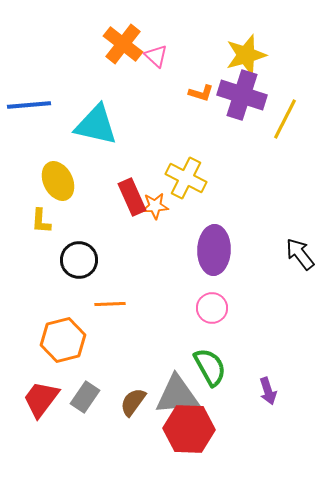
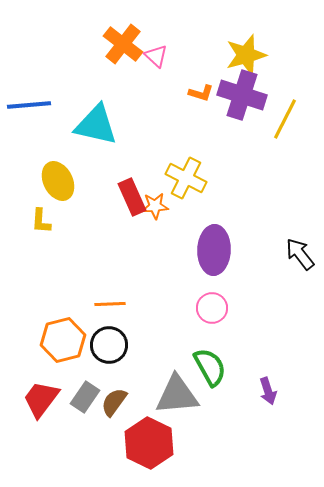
black circle: moved 30 px right, 85 px down
brown semicircle: moved 19 px left
red hexagon: moved 40 px left, 14 px down; rotated 24 degrees clockwise
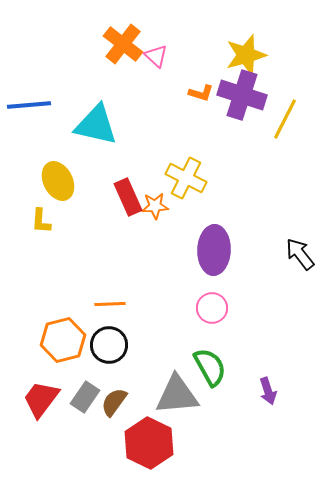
red rectangle: moved 4 px left
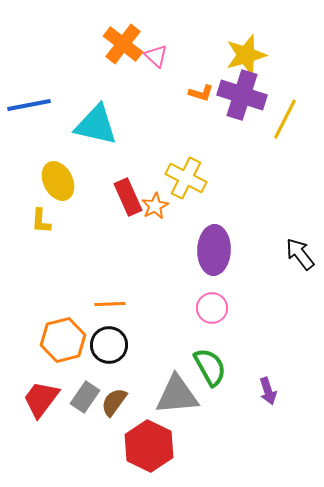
blue line: rotated 6 degrees counterclockwise
orange star: rotated 24 degrees counterclockwise
red hexagon: moved 3 px down
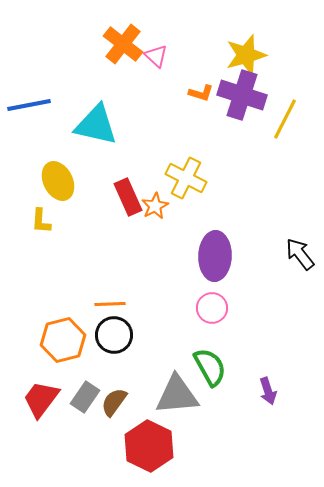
purple ellipse: moved 1 px right, 6 px down
black circle: moved 5 px right, 10 px up
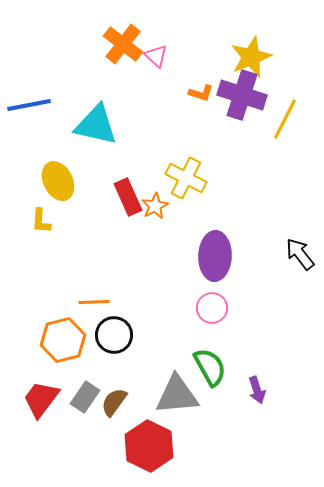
yellow star: moved 5 px right, 2 px down; rotated 6 degrees counterclockwise
orange line: moved 16 px left, 2 px up
purple arrow: moved 11 px left, 1 px up
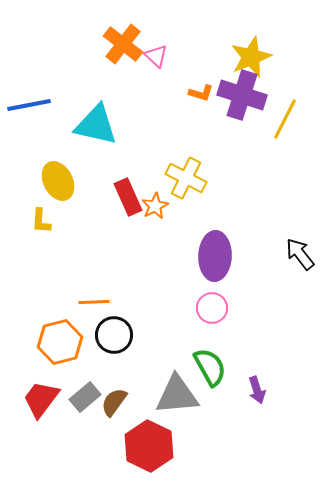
orange hexagon: moved 3 px left, 2 px down
gray rectangle: rotated 16 degrees clockwise
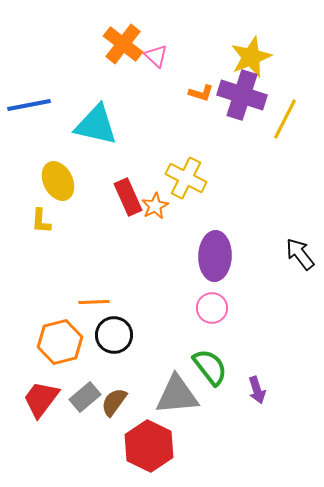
green semicircle: rotated 9 degrees counterclockwise
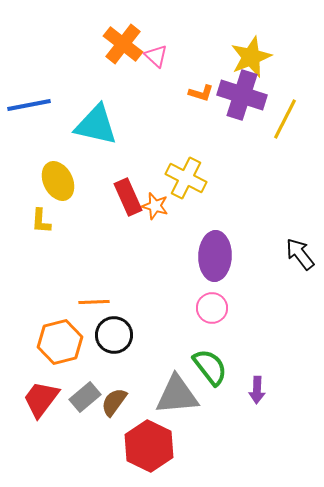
orange star: rotated 28 degrees counterclockwise
purple arrow: rotated 20 degrees clockwise
